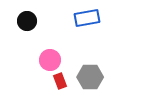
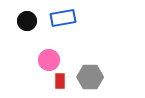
blue rectangle: moved 24 px left
pink circle: moved 1 px left
red rectangle: rotated 21 degrees clockwise
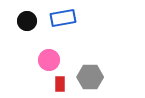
red rectangle: moved 3 px down
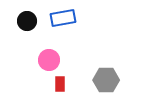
gray hexagon: moved 16 px right, 3 px down
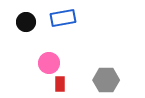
black circle: moved 1 px left, 1 px down
pink circle: moved 3 px down
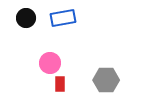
black circle: moved 4 px up
pink circle: moved 1 px right
